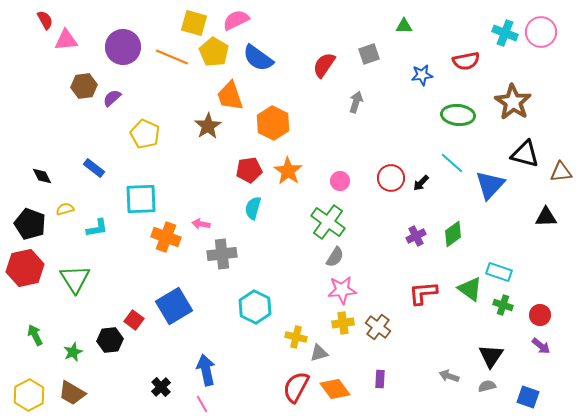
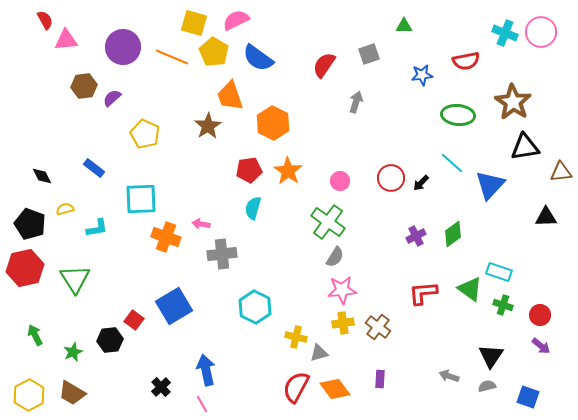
black triangle at (525, 154): moved 7 px up; rotated 24 degrees counterclockwise
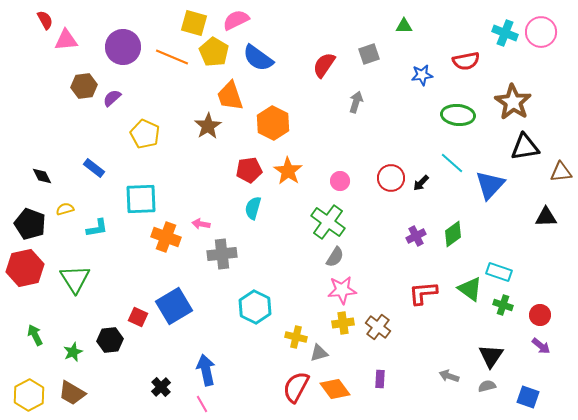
red square at (134, 320): moved 4 px right, 3 px up; rotated 12 degrees counterclockwise
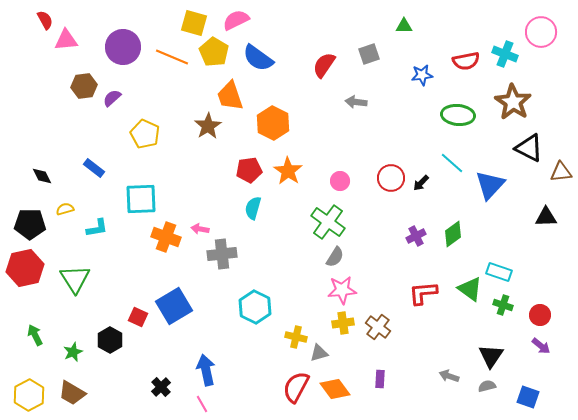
cyan cross at (505, 33): moved 21 px down
gray arrow at (356, 102): rotated 100 degrees counterclockwise
black triangle at (525, 147): moved 4 px right, 1 px down; rotated 36 degrees clockwise
black pentagon at (30, 224): rotated 20 degrees counterclockwise
pink arrow at (201, 224): moved 1 px left, 5 px down
black hexagon at (110, 340): rotated 25 degrees counterclockwise
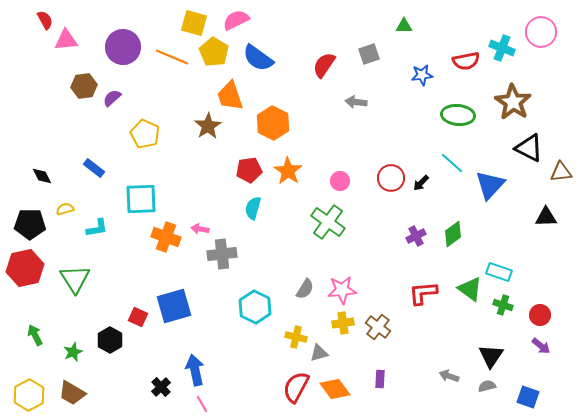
cyan cross at (505, 54): moved 3 px left, 6 px up
gray semicircle at (335, 257): moved 30 px left, 32 px down
blue square at (174, 306): rotated 15 degrees clockwise
blue arrow at (206, 370): moved 11 px left
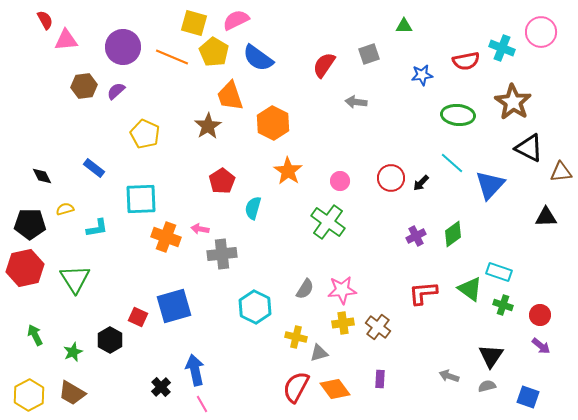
purple semicircle at (112, 98): moved 4 px right, 7 px up
red pentagon at (249, 170): moved 27 px left, 11 px down; rotated 25 degrees counterclockwise
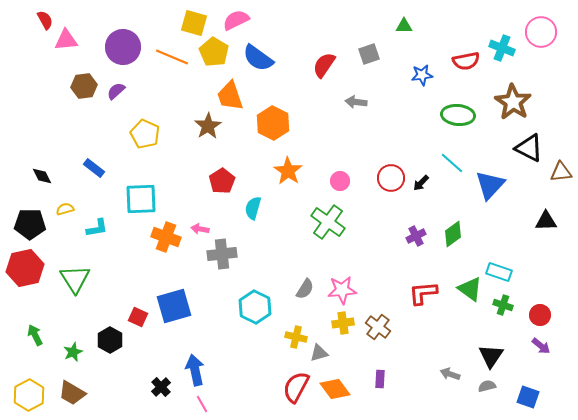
black triangle at (546, 217): moved 4 px down
gray arrow at (449, 376): moved 1 px right, 2 px up
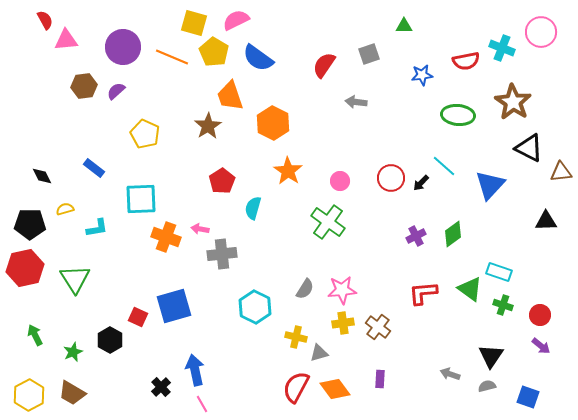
cyan line at (452, 163): moved 8 px left, 3 px down
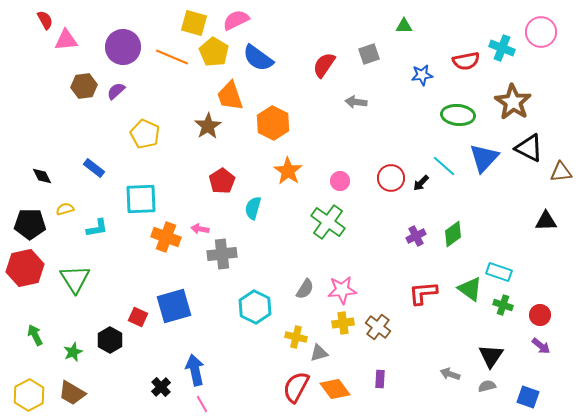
blue triangle at (490, 185): moved 6 px left, 27 px up
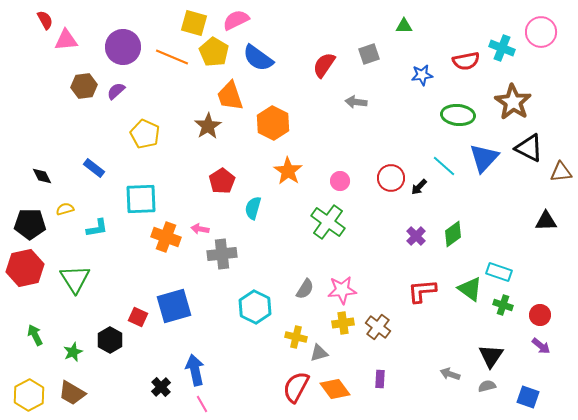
black arrow at (421, 183): moved 2 px left, 4 px down
purple cross at (416, 236): rotated 18 degrees counterclockwise
red L-shape at (423, 293): moved 1 px left, 2 px up
